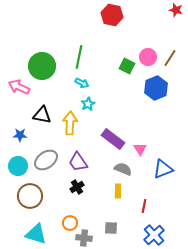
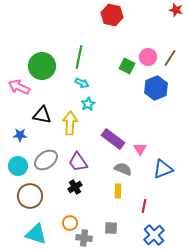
black cross: moved 2 px left
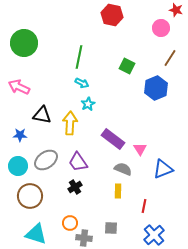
pink circle: moved 13 px right, 29 px up
green circle: moved 18 px left, 23 px up
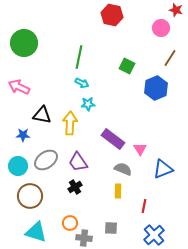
cyan star: rotated 24 degrees clockwise
blue star: moved 3 px right
cyan triangle: moved 2 px up
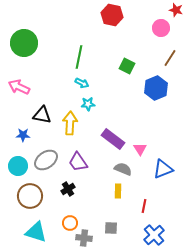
black cross: moved 7 px left, 2 px down
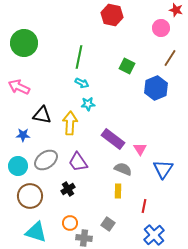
blue triangle: rotated 35 degrees counterclockwise
gray square: moved 3 px left, 4 px up; rotated 32 degrees clockwise
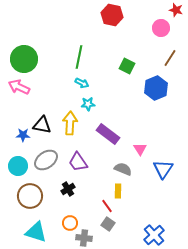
green circle: moved 16 px down
black triangle: moved 10 px down
purple rectangle: moved 5 px left, 5 px up
red line: moved 37 px left; rotated 48 degrees counterclockwise
